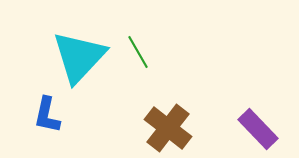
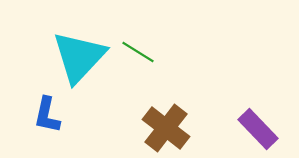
green line: rotated 28 degrees counterclockwise
brown cross: moved 2 px left
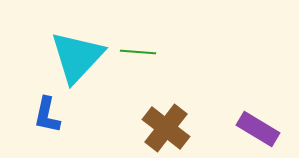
green line: rotated 28 degrees counterclockwise
cyan triangle: moved 2 px left
purple rectangle: rotated 15 degrees counterclockwise
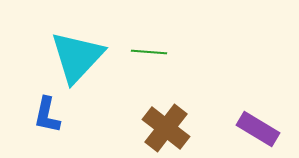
green line: moved 11 px right
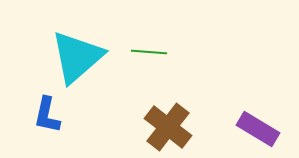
cyan triangle: rotated 6 degrees clockwise
brown cross: moved 2 px right, 1 px up
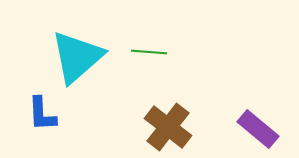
blue L-shape: moved 5 px left, 1 px up; rotated 15 degrees counterclockwise
purple rectangle: rotated 9 degrees clockwise
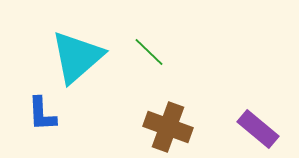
green line: rotated 40 degrees clockwise
brown cross: rotated 18 degrees counterclockwise
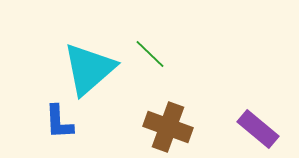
green line: moved 1 px right, 2 px down
cyan triangle: moved 12 px right, 12 px down
blue L-shape: moved 17 px right, 8 px down
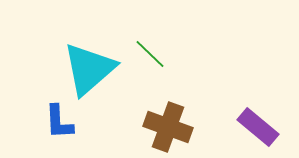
purple rectangle: moved 2 px up
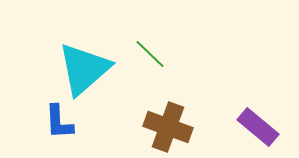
cyan triangle: moved 5 px left
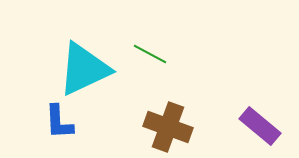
green line: rotated 16 degrees counterclockwise
cyan triangle: rotated 16 degrees clockwise
purple rectangle: moved 2 px right, 1 px up
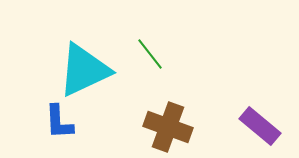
green line: rotated 24 degrees clockwise
cyan triangle: moved 1 px down
